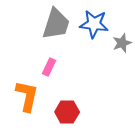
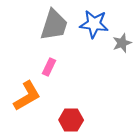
gray trapezoid: moved 2 px left, 1 px down
orange L-shape: rotated 48 degrees clockwise
red hexagon: moved 4 px right, 8 px down
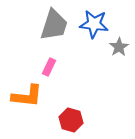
gray star: moved 3 px left, 4 px down; rotated 12 degrees counterclockwise
orange L-shape: rotated 36 degrees clockwise
red hexagon: rotated 15 degrees clockwise
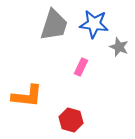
gray star: rotated 18 degrees counterclockwise
pink rectangle: moved 32 px right
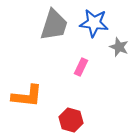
blue star: moved 1 px up
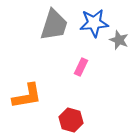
blue star: rotated 12 degrees counterclockwise
gray star: moved 7 px up
orange L-shape: rotated 16 degrees counterclockwise
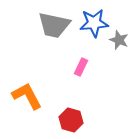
gray trapezoid: rotated 84 degrees clockwise
orange L-shape: rotated 108 degrees counterclockwise
